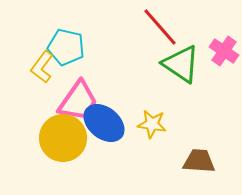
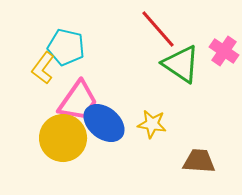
red line: moved 2 px left, 2 px down
yellow L-shape: moved 1 px right, 1 px down
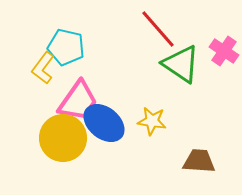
yellow star: moved 3 px up
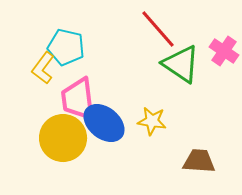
pink trapezoid: moved 2 px up; rotated 138 degrees clockwise
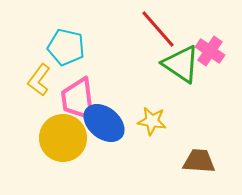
pink cross: moved 14 px left
yellow L-shape: moved 4 px left, 12 px down
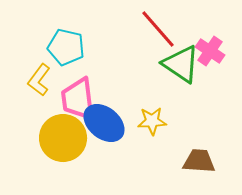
yellow star: rotated 12 degrees counterclockwise
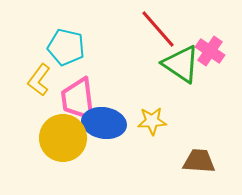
blue ellipse: rotated 30 degrees counterclockwise
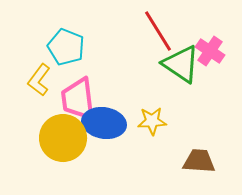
red line: moved 2 px down; rotated 9 degrees clockwise
cyan pentagon: rotated 9 degrees clockwise
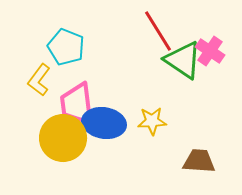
green triangle: moved 2 px right, 4 px up
pink trapezoid: moved 1 px left, 5 px down
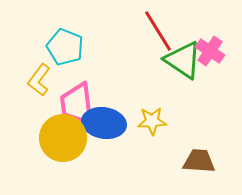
cyan pentagon: moved 1 px left
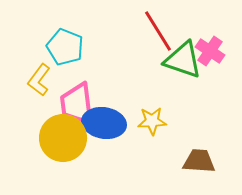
green triangle: rotated 15 degrees counterclockwise
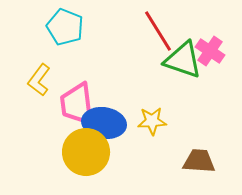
cyan pentagon: moved 20 px up
yellow circle: moved 23 px right, 14 px down
